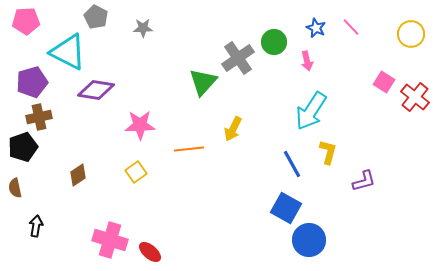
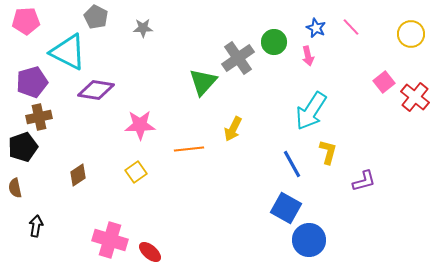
pink arrow: moved 1 px right, 5 px up
pink square: rotated 20 degrees clockwise
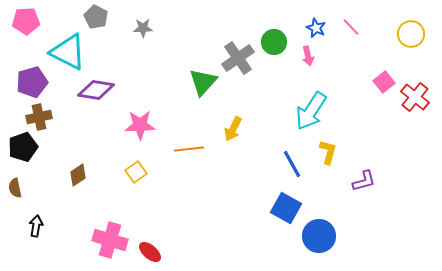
blue circle: moved 10 px right, 4 px up
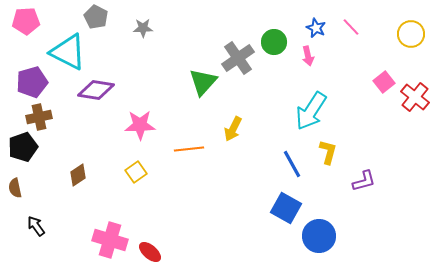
black arrow: rotated 45 degrees counterclockwise
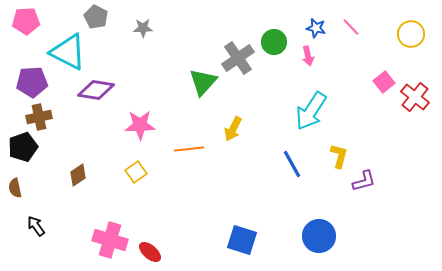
blue star: rotated 12 degrees counterclockwise
purple pentagon: rotated 12 degrees clockwise
yellow L-shape: moved 11 px right, 4 px down
blue square: moved 44 px left, 32 px down; rotated 12 degrees counterclockwise
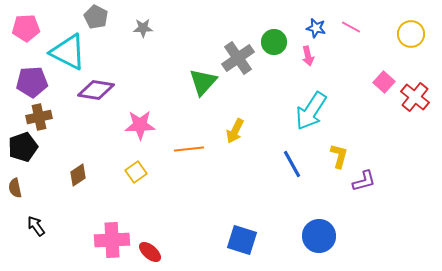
pink pentagon: moved 7 px down
pink line: rotated 18 degrees counterclockwise
pink square: rotated 10 degrees counterclockwise
yellow arrow: moved 2 px right, 2 px down
pink cross: moved 2 px right; rotated 20 degrees counterclockwise
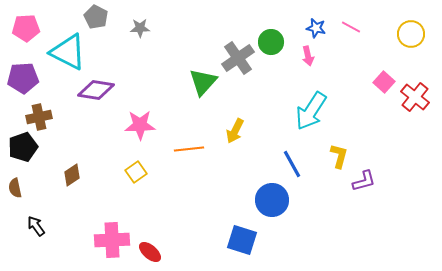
gray star: moved 3 px left
green circle: moved 3 px left
purple pentagon: moved 9 px left, 4 px up
brown diamond: moved 6 px left
blue circle: moved 47 px left, 36 px up
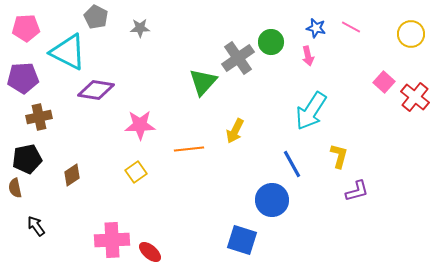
black pentagon: moved 4 px right, 12 px down; rotated 8 degrees clockwise
purple L-shape: moved 7 px left, 10 px down
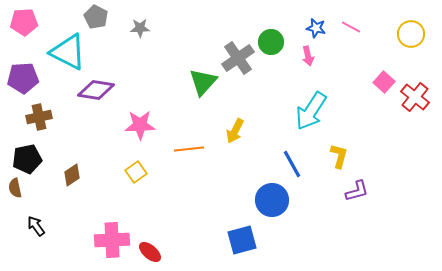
pink pentagon: moved 2 px left, 6 px up
blue square: rotated 32 degrees counterclockwise
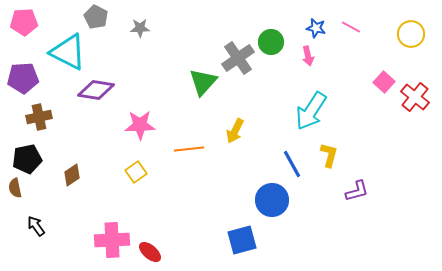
yellow L-shape: moved 10 px left, 1 px up
